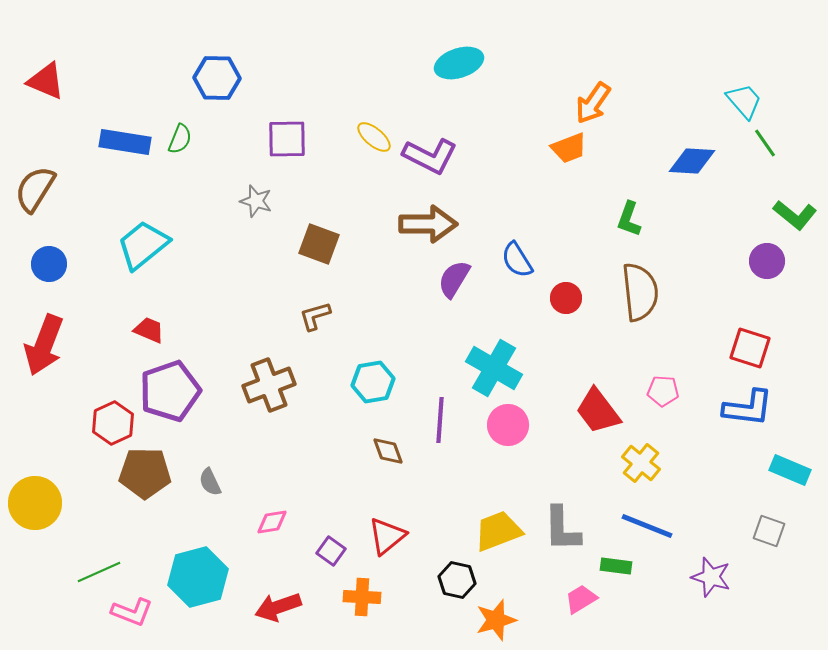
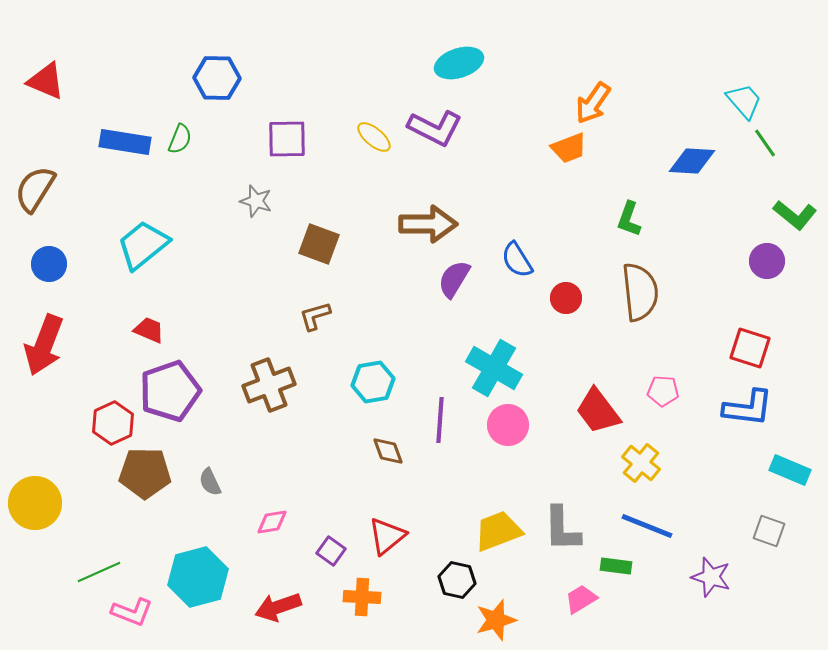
purple L-shape at (430, 156): moved 5 px right, 28 px up
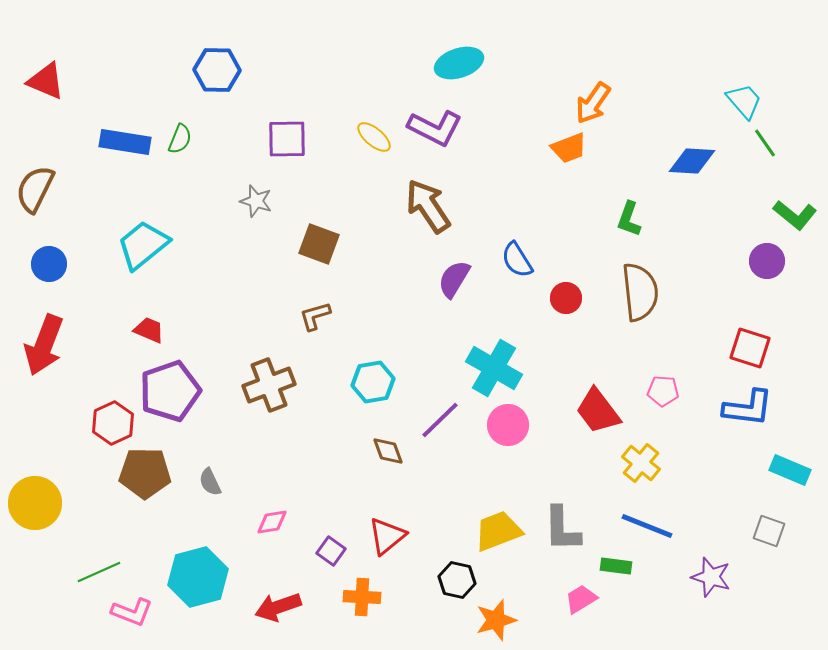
blue hexagon at (217, 78): moved 8 px up
brown semicircle at (35, 189): rotated 6 degrees counterclockwise
brown arrow at (428, 224): moved 18 px up; rotated 124 degrees counterclockwise
purple line at (440, 420): rotated 42 degrees clockwise
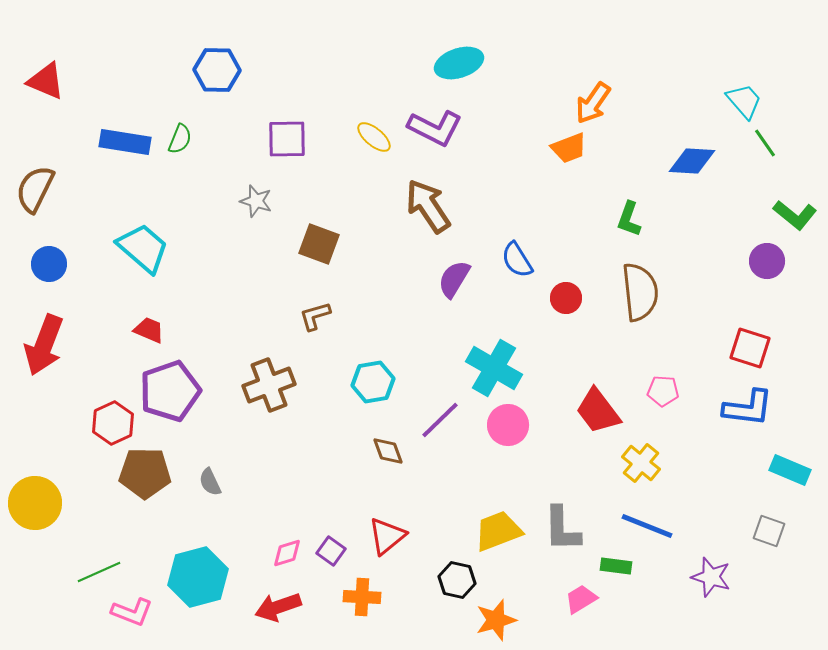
cyan trapezoid at (143, 245): moved 3 px down; rotated 80 degrees clockwise
pink diamond at (272, 522): moved 15 px right, 31 px down; rotated 8 degrees counterclockwise
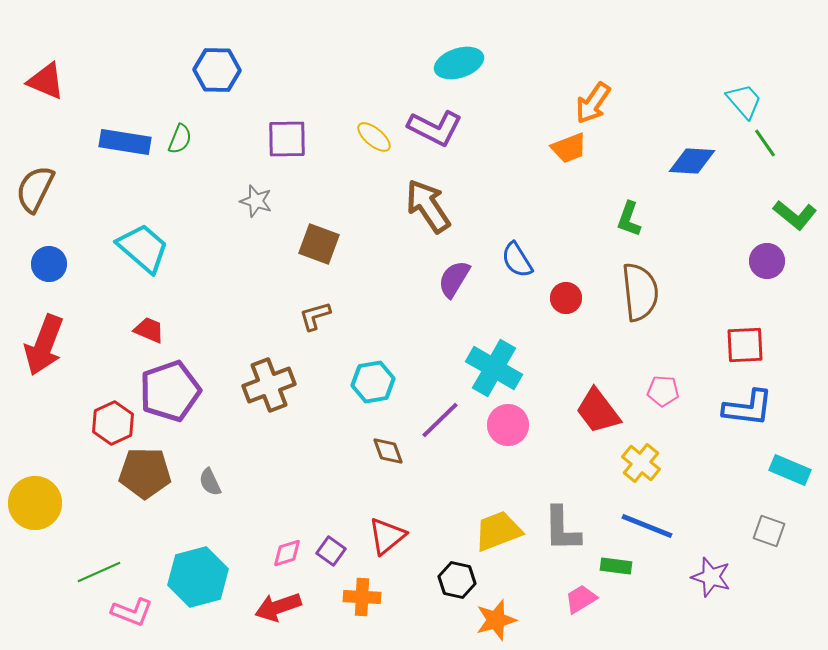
red square at (750, 348): moved 5 px left, 3 px up; rotated 21 degrees counterclockwise
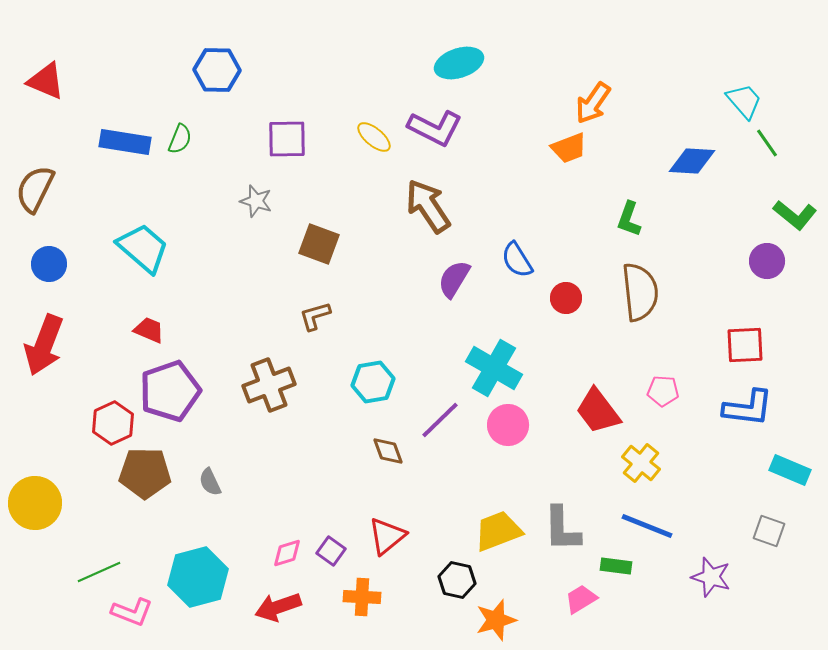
green line at (765, 143): moved 2 px right
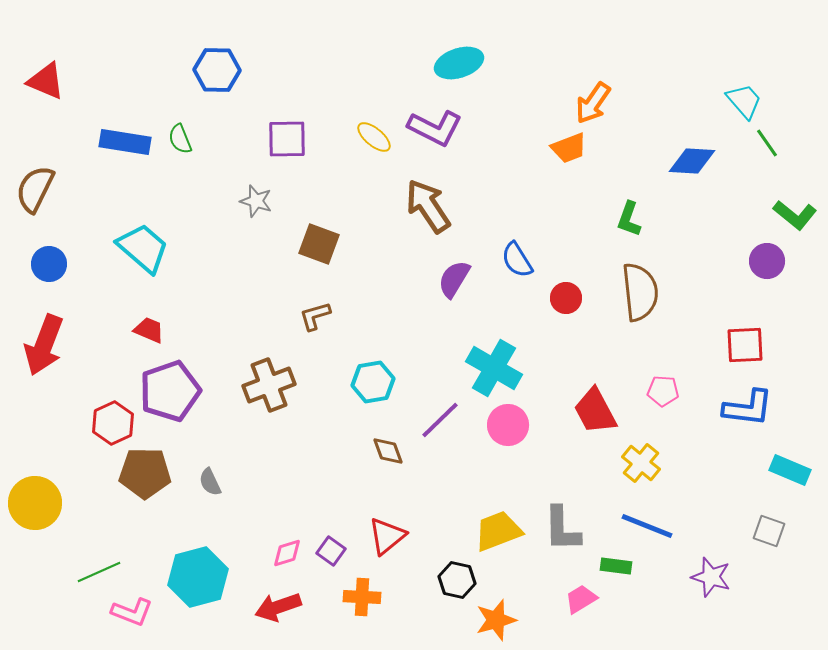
green semicircle at (180, 139): rotated 136 degrees clockwise
red trapezoid at (598, 411): moved 3 px left; rotated 9 degrees clockwise
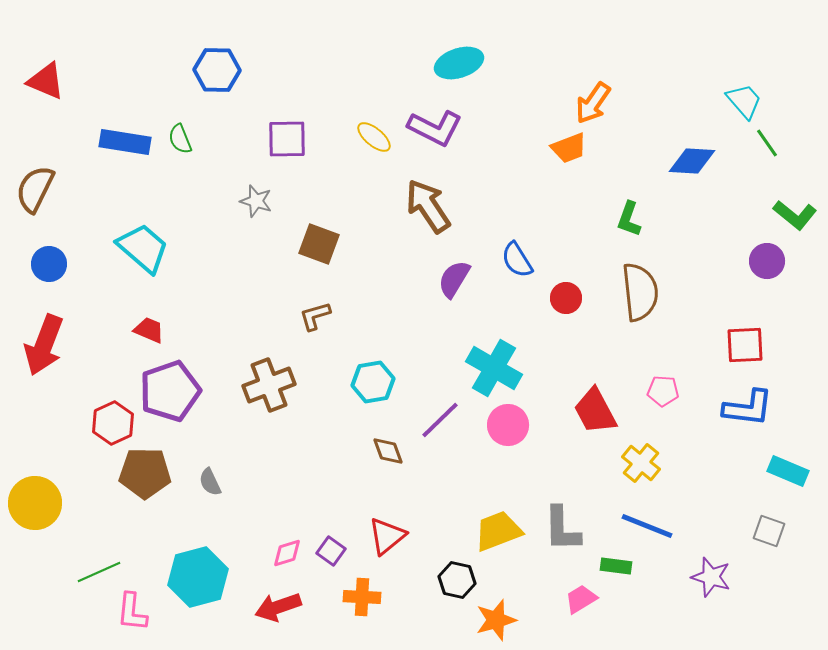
cyan rectangle at (790, 470): moved 2 px left, 1 px down
pink L-shape at (132, 612): rotated 75 degrees clockwise
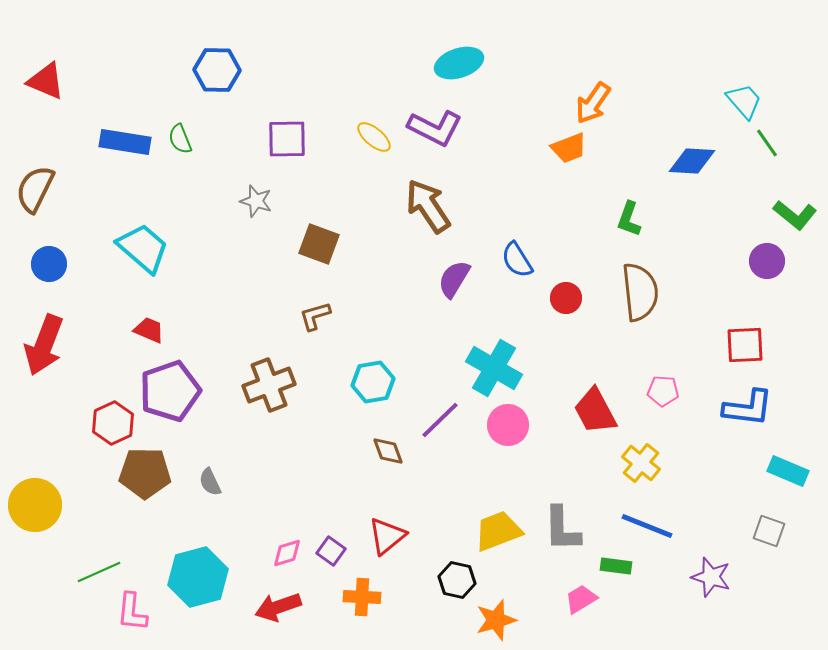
yellow circle at (35, 503): moved 2 px down
